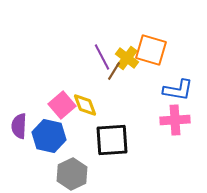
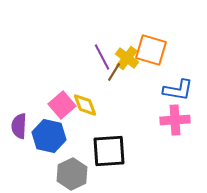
brown line: moved 1 px down
black square: moved 3 px left, 11 px down
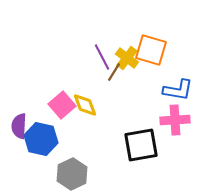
blue hexagon: moved 8 px left, 3 px down
black square: moved 32 px right, 6 px up; rotated 6 degrees counterclockwise
